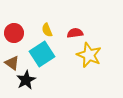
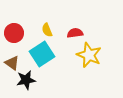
black star: rotated 18 degrees clockwise
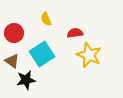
yellow semicircle: moved 1 px left, 11 px up
brown triangle: moved 2 px up
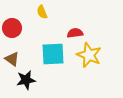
yellow semicircle: moved 4 px left, 7 px up
red circle: moved 2 px left, 5 px up
cyan square: moved 11 px right; rotated 30 degrees clockwise
brown triangle: moved 2 px up
